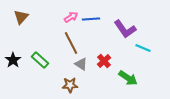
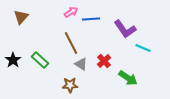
pink arrow: moved 5 px up
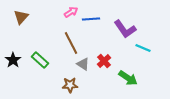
gray triangle: moved 2 px right
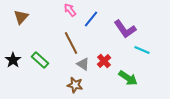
pink arrow: moved 1 px left, 2 px up; rotated 96 degrees counterclockwise
blue line: rotated 48 degrees counterclockwise
cyan line: moved 1 px left, 2 px down
brown star: moved 5 px right; rotated 14 degrees clockwise
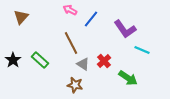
pink arrow: rotated 24 degrees counterclockwise
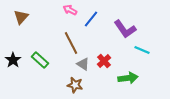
green arrow: rotated 42 degrees counterclockwise
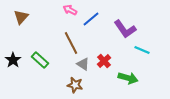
blue line: rotated 12 degrees clockwise
green arrow: rotated 24 degrees clockwise
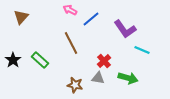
gray triangle: moved 15 px right, 14 px down; rotated 24 degrees counterclockwise
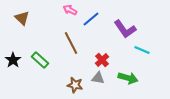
brown triangle: moved 1 px right, 1 px down; rotated 28 degrees counterclockwise
red cross: moved 2 px left, 1 px up
